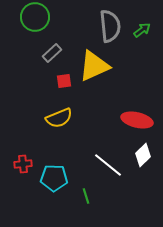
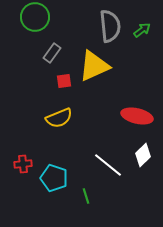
gray rectangle: rotated 12 degrees counterclockwise
red ellipse: moved 4 px up
cyan pentagon: rotated 16 degrees clockwise
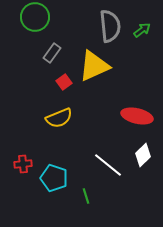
red square: moved 1 px down; rotated 28 degrees counterclockwise
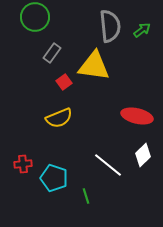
yellow triangle: rotated 32 degrees clockwise
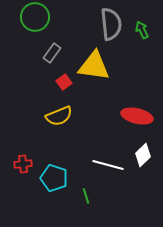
gray semicircle: moved 1 px right, 2 px up
green arrow: rotated 78 degrees counterclockwise
yellow semicircle: moved 2 px up
white line: rotated 24 degrees counterclockwise
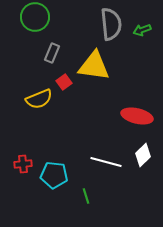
green arrow: rotated 84 degrees counterclockwise
gray rectangle: rotated 12 degrees counterclockwise
yellow semicircle: moved 20 px left, 17 px up
white line: moved 2 px left, 3 px up
cyan pentagon: moved 3 px up; rotated 12 degrees counterclockwise
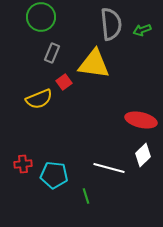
green circle: moved 6 px right
yellow triangle: moved 2 px up
red ellipse: moved 4 px right, 4 px down
white line: moved 3 px right, 6 px down
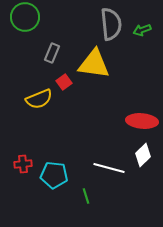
green circle: moved 16 px left
red ellipse: moved 1 px right, 1 px down; rotated 8 degrees counterclockwise
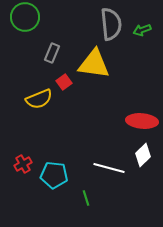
red cross: rotated 24 degrees counterclockwise
green line: moved 2 px down
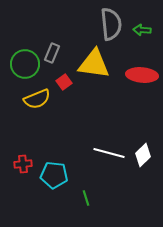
green circle: moved 47 px down
green arrow: rotated 24 degrees clockwise
yellow semicircle: moved 2 px left
red ellipse: moved 46 px up
red cross: rotated 24 degrees clockwise
white line: moved 15 px up
